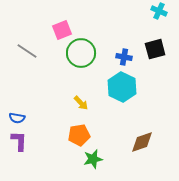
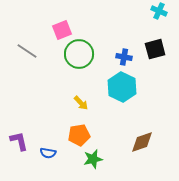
green circle: moved 2 px left, 1 px down
blue semicircle: moved 31 px right, 35 px down
purple L-shape: rotated 15 degrees counterclockwise
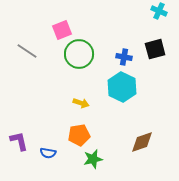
yellow arrow: rotated 28 degrees counterclockwise
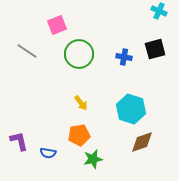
pink square: moved 5 px left, 5 px up
cyan hexagon: moved 9 px right, 22 px down; rotated 8 degrees counterclockwise
yellow arrow: rotated 35 degrees clockwise
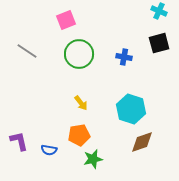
pink square: moved 9 px right, 5 px up
black square: moved 4 px right, 6 px up
blue semicircle: moved 1 px right, 3 px up
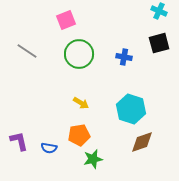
yellow arrow: rotated 21 degrees counterclockwise
blue semicircle: moved 2 px up
